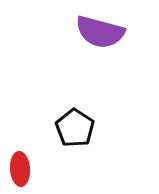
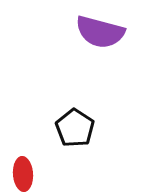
red ellipse: moved 3 px right, 5 px down
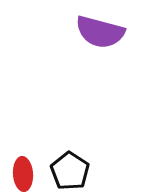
black pentagon: moved 5 px left, 43 px down
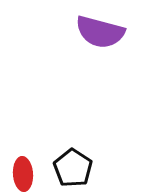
black pentagon: moved 3 px right, 3 px up
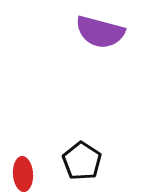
black pentagon: moved 9 px right, 7 px up
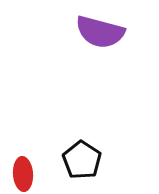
black pentagon: moved 1 px up
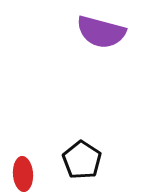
purple semicircle: moved 1 px right
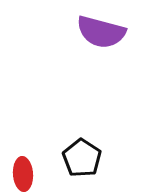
black pentagon: moved 2 px up
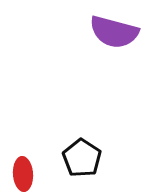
purple semicircle: moved 13 px right
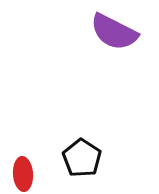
purple semicircle: rotated 12 degrees clockwise
